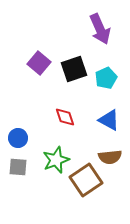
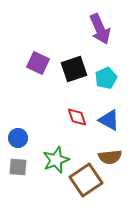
purple square: moved 1 px left; rotated 15 degrees counterclockwise
red diamond: moved 12 px right
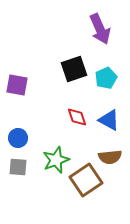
purple square: moved 21 px left, 22 px down; rotated 15 degrees counterclockwise
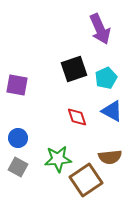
blue triangle: moved 3 px right, 9 px up
green star: moved 2 px right, 1 px up; rotated 16 degrees clockwise
gray square: rotated 24 degrees clockwise
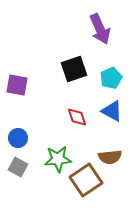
cyan pentagon: moved 5 px right
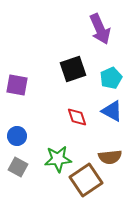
black square: moved 1 px left
blue circle: moved 1 px left, 2 px up
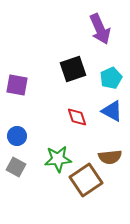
gray square: moved 2 px left
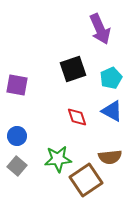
gray square: moved 1 px right, 1 px up; rotated 12 degrees clockwise
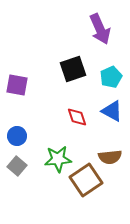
cyan pentagon: moved 1 px up
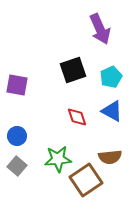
black square: moved 1 px down
